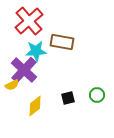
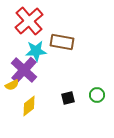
yellow diamond: moved 6 px left
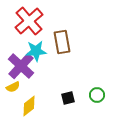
brown rectangle: rotated 70 degrees clockwise
purple cross: moved 3 px left, 4 px up
yellow semicircle: moved 1 px right, 2 px down
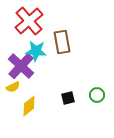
cyan star: rotated 10 degrees clockwise
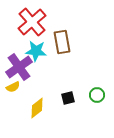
red cross: moved 3 px right, 1 px down
purple cross: moved 2 px left, 1 px down; rotated 12 degrees clockwise
yellow diamond: moved 8 px right, 2 px down
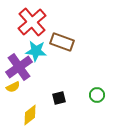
brown rectangle: rotated 60 degrees counterclockwise
black square: moved 9 px left
yellow diamond: moved 7 px left, 7 px down
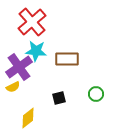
brown rectangle: moved 5 px right, 17 px down; rotated 20 degrees counterclockwise
green circle: moved 1 px left, 1 px up
yellow diamond: moved 2 px left, 3 px down
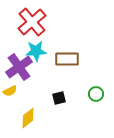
cyan star: rotated 10 degrees counterclockwise
yellow semicircle: moved 3 px left, 4 px down
